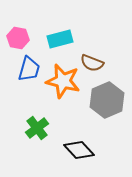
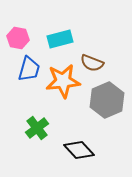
orange star: rotated 20 degrees counterclockwise
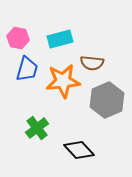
brown semicircle: rotated 15 degrees counterclockwise
blue trapezoid: moved 2 px left
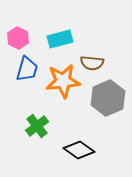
pink hexagon: rotated 15 degrees clockwise
gray hexagon: moved 1 px right, 2 px up
green cross: moved 2 px up
black diamond: rotated 12 degrees counterclockwise
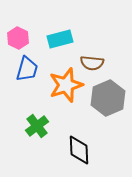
orange star: moved 3 px right, 4 px down; rotated 12 degrees counterclockwise
black diamond: rotated 52 degrees clockwise
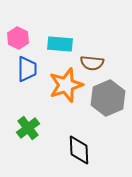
cyan rectangle: moved 5 px down; rotated 20 degrees clockwise
blue trapezoid: rotated 16 degrees counterclockwise
green cross: moved 9 px left, 2 px down
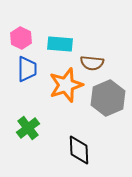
pink hexagon: moved 3 px right
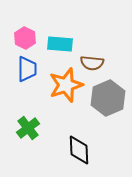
pink hexagon: moved 4 px right
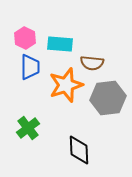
blue trapezoid: moved 3 px right, 2 px up
gray hexagon: rotated 16 degrees clockwise
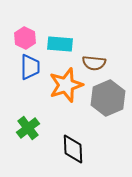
brown semicircle: moved 2 px right
gray hexagon: rotated 16 degrees counterclockwise
black diamond: moved 6 px left, 1 px up
